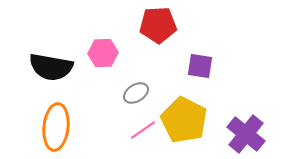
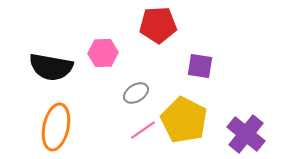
orange ellipse: rotated 6 degrees clockwise
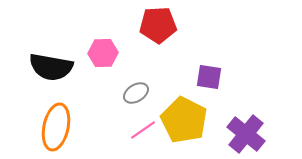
purple square: moved 9 px right, 11 px down
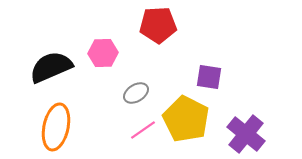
black semicircle: rotated 147 degrees clockwise
yellow pentagon: moved 2 px right, 1 px up
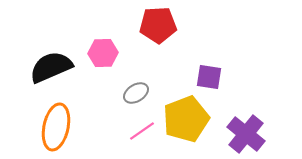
yellow pentagon: rotated 24 degrees clockwise
pink line: moved 1 px left, 1 px down
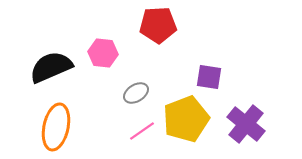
pink hexagon: rotated 8 degrees clockwise
purple cross: moved 10 px up
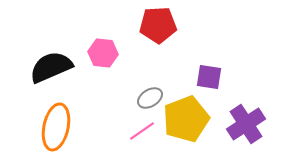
gray ellipse: moved 14 px right, 5 px down
purple cross: rotated 18 degrees clockwise
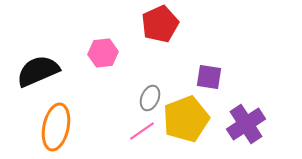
red pentagon: moved 2 px right, 1 px up; rotated 21 degrees counterclockwise
pink hexagon: rotated 12 degrees counterclockwise
black semicircle: moved 13 px left, 4 px down
gray ellipse: rotated 35 degrees counterclockwise
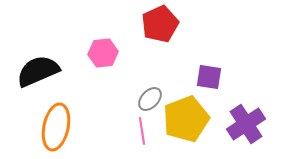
gray ellipse: moved 1 px down; rotated 20 degrees clockwise
pink line: rotated 64 degrees counterclockwise
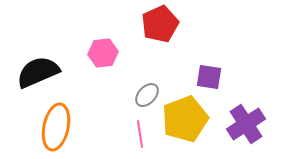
black semicircle: moved 1 px down
gray ellipse: moved 3 px left, 4 px up
yellow pentagon: moved 1 px left
pink line: moved 2 px left, 3 px down
